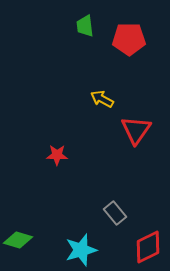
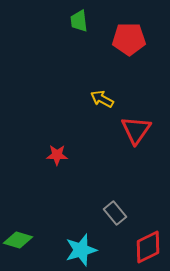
green trapezoid: moved 6 px left, 5 px up
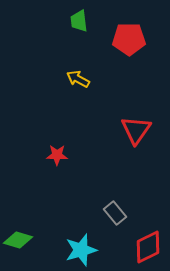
yellow arrow: moved 24 px left, 20 px up
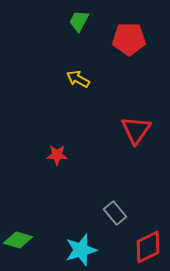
green trapezoid: rotated 35 degrees clockwise
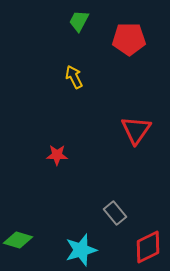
yellow arrow: moved 4 px left, 2 px up; rotated 35 degrees clockwise
